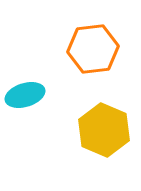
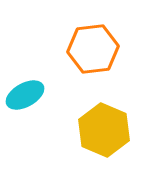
cyan ellipse: rotated 12 degrees counterclockwise
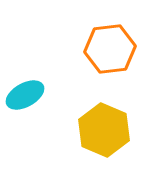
orange hexagon: moved 17 px right
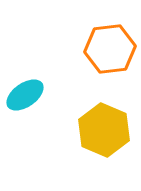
cyan ellipse: rotated 6 degrees counterclockwise
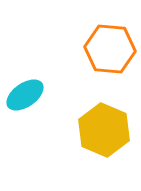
orange hexagon: rotated 12 degrees clockwise
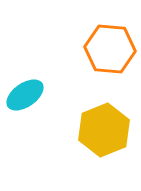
yellow hexagon: rotated 15 degrees clockwise
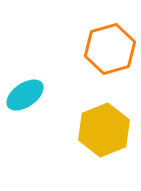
orange hexagon: rotated 21 degrees counterclockwise
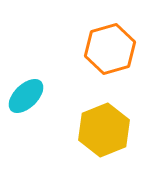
cyan ellipse: moved 1 px right, 1 px down; rotated 9 degrees counterclockwise
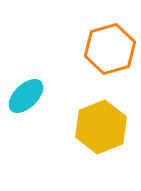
yellow hexagon: moved 3 px left, 3 px up
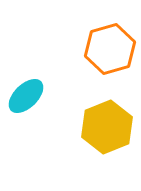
yellow hexagon: moved 6 px right
